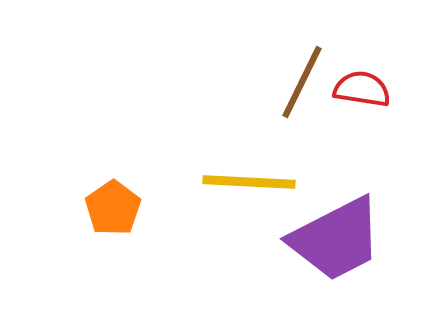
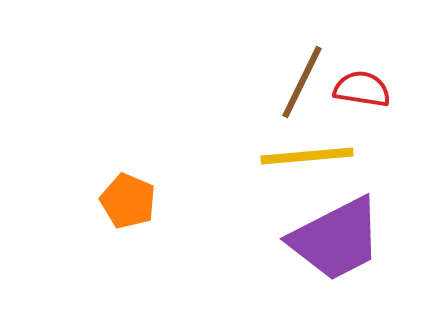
yellow line: moved 58 px right, 26 px up; rotated 8 degrees counterclockwise
orange pentagon: moved 15 px right, 7 px up; rotated 14 degrees counterclockwise
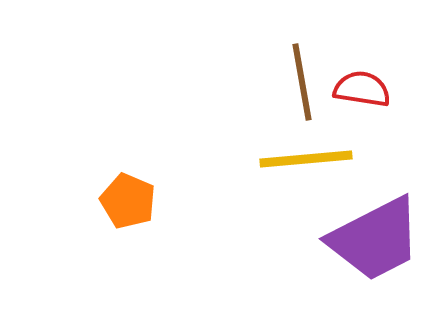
brown line: rotated 36 degrees counterclockwise
yellow line: moved 1 px left, 3 px down
purple trapezoid: moved 39 px right
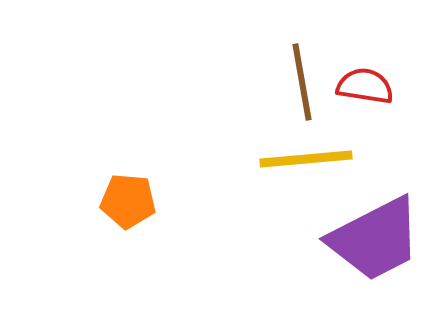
red semicircle: moved 3 px right, 3 px up
orange pentagon: rotated 18 degrees counterclockwise
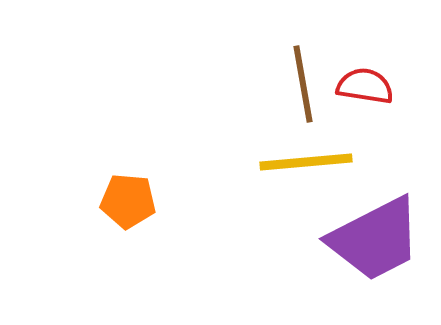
brown line: moved 1 px right, 2 px down
yellow line: moved 3 px down
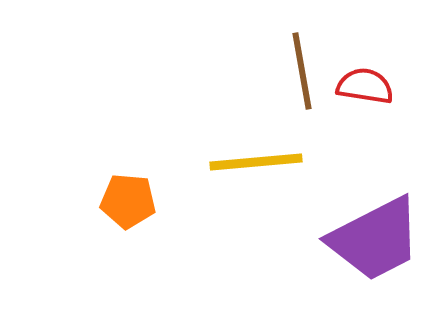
brown line: moved 1 px left, 13 px up
yellow line: moved 50 px left
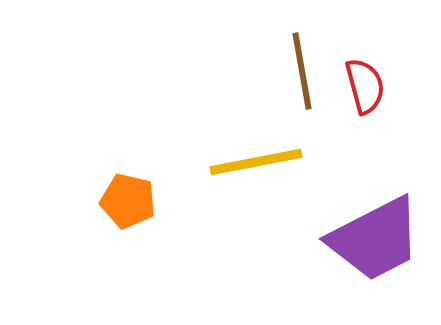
red semicircle: rotated 66 degrees clockwise
yellow line: rotated 6 degrees counterclockwise
orange pentagon: rotated 8 degrees clockwise
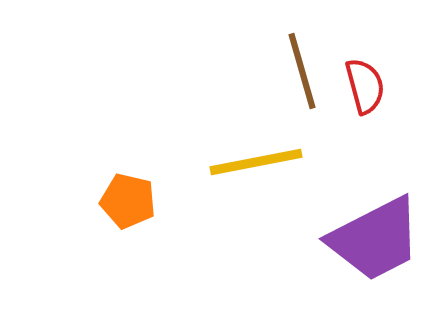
brown line: rotated 6 degrees counterclockwise
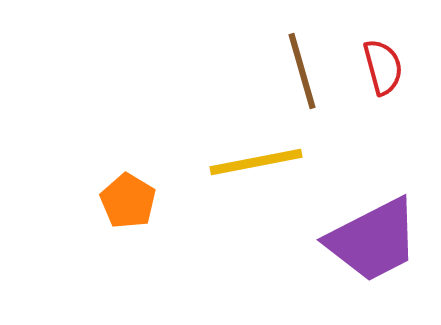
red semicircle: moved 18 px right, 19 px up
orange pentagon: rotated 18 degrees clockwise
purple trapezoid: moved 2 px left, 1 px down
